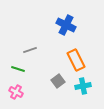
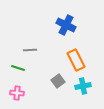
gray line: rotated 16 degrees clockwise
green line: moved 1 px up
pink cross: moved 1 px right, 1 px down; rotated 24 degrees counterclockwise
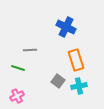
blue cross: moved 2 px down
orange rectangle: rotated 10 degrees clockwise
gray square: rotated 16 degrees counterclockwise
cyan cross: moved 4 px left
pink cross: moved 3 px down; rotated 32 degrees counterclockwise
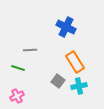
orange rectangle: moved 1 px left, 2 px down; rotated 15 degrees counterclockwise
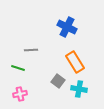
blue cross: moved 1 px right
gray line: moved 1 px right
cyan cross: moved 3 px down; rotated 21 degrees clockwise
pink cross: moved 3 px right, 2 px up; rotated 16 degrees clockwise
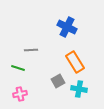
gray square: rotated 24 degrees clockwise
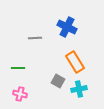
gray line: moved 4 px right, 12 px up
green line: rotated 16 degrees counterclockwise
gray square: rotated 32 degrees counterclockwise
cyan cross: rotated 21 degrees counterclockwise
pink cross: rotated 24 degrees clockwise
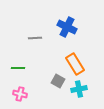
orange rectangle: moved 2 px down
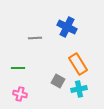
orange rectangle: moved 3 px right
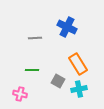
green line: moved 14 px right, 2 px down
